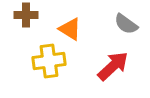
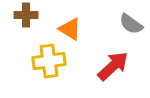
gray semicircle: moved 5 px right
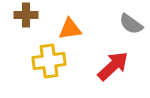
orange triangle: rotated 40 degrees counterclockwise
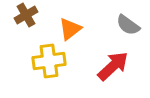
brown cross: rotated 30 degrees counterclockwise
gray semicircle: moved 3 px left, 1 px down
orange triangle: rotated 30 degrees counterclockwise
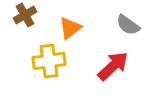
brown cross: moved 1 px left
orange triangle: moved 1 px up
